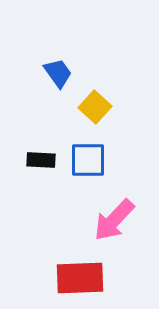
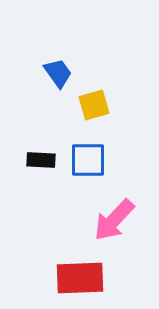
yellow square: moved 1 px left, 2 px up; rotated 32 degrees clockwise
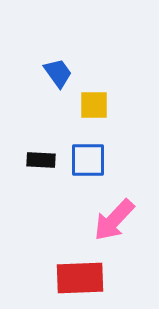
yellow square: rotated 16 degrees clockwise
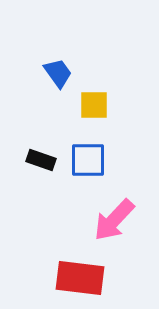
black rectangle: rotated 16 degrees clockwise
red rectangle: rotated 9 degrees clockwise
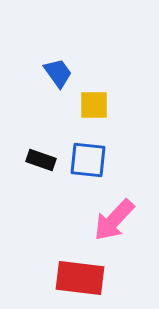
blue square: rotated 6 degrees clockwise
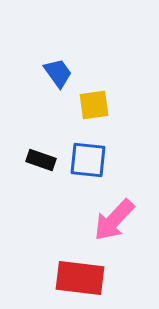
yellow square: rotated 8 degrees counterclockwise
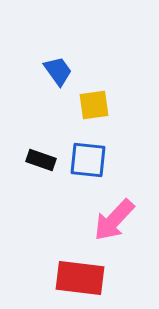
blue trapezoid: moved 2 px up
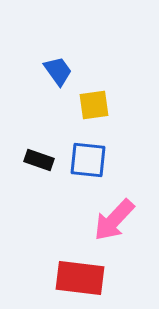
black rectangle: moved 2 px left
